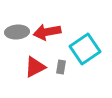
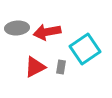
gray ellipse: moved 4 px up
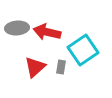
red arrow: rotated 24 degrees clockwise
cyan square: moved 2 px left, 1 px down
red triangle: rotated 15 degrees counterclockwise
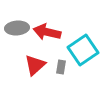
red triangle: moved 2 px up
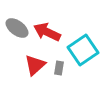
gray ellipse: rotated 40 degrees clockwise
red arrow: rotated 12 degrees clockwise
gray rectangle: moved 2 px left, 1 px down
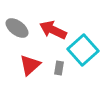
red arrow: moved 6 px right, 2 px up
cyan square: rotated 8 degrees counterclockwise
red triangle: moved 5 px left
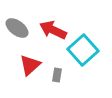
gray rectangle: moved 2 px left, 7 px down
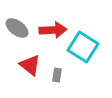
red arrow: rotated 152 degrees clockwise
cyan square: moved 3 px up; rotated 16 degrees counterclockwise
red triangle: rotated 40 degrees counterclockwise
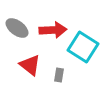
gray rectangle: moved 2 px right
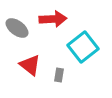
red arrow: moved 11 px up
cyan square: rotated 20 degrees clockwise
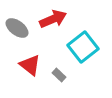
red arrow: rotated 20 degrees counterclockwise
gray rectangle: rotated 56 degrees counterclockwise
